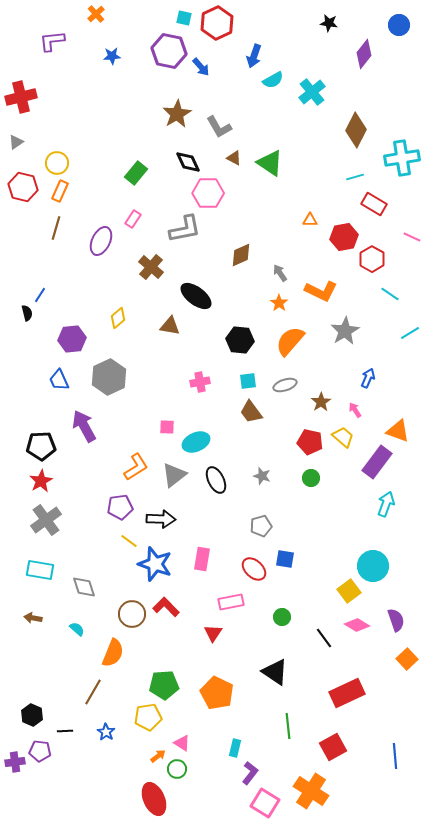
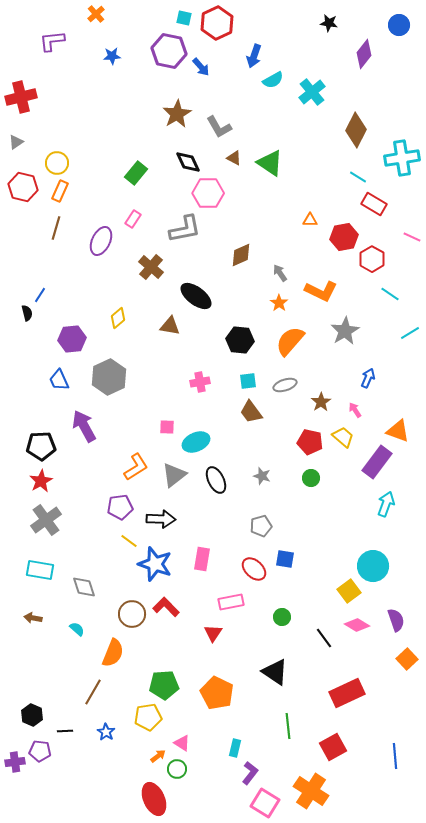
cyan line at (355, 177): moved 3 px right; rotated 48 degrees clockwise
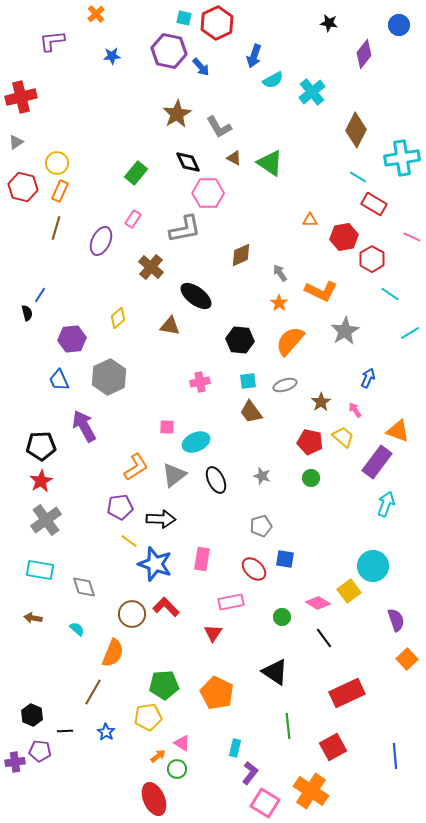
pink diamond at (357, 625): moved 39 px left, 22 px up
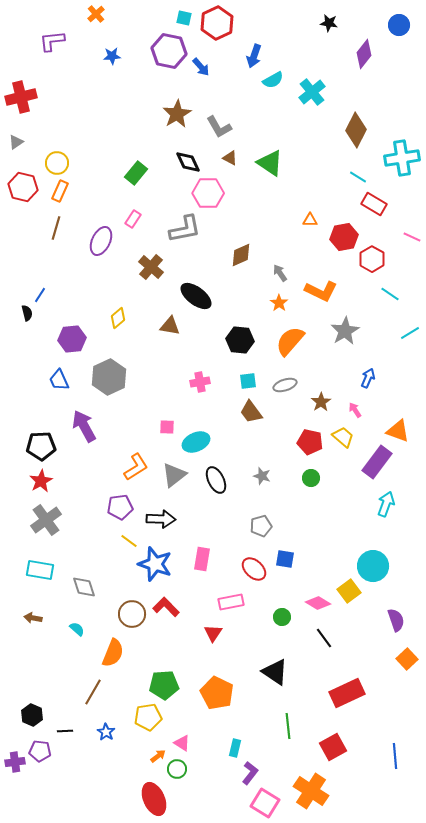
brown triangle at (234, 158): moved 4 px left
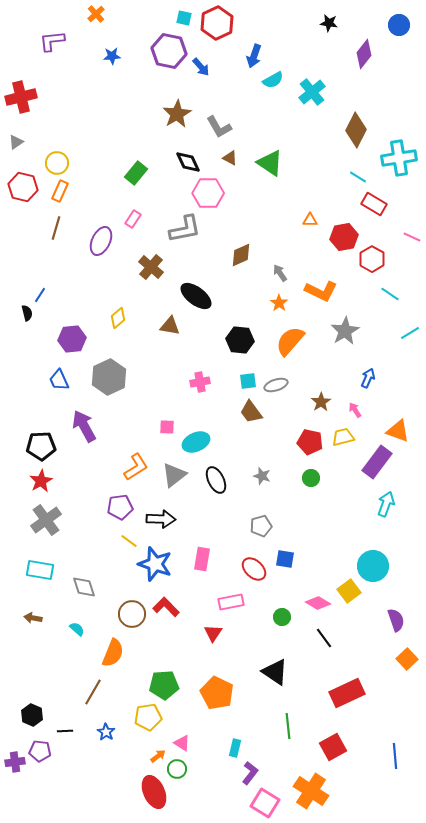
cyan cross at (402, 158): moved 3 px left
gray ellipse at (285, 385): moved 9 px left
yellow trapezoid at (343, 437): rotated 55 degrees counterclockwise
red ellipse at (154, 799): moved 7 px up
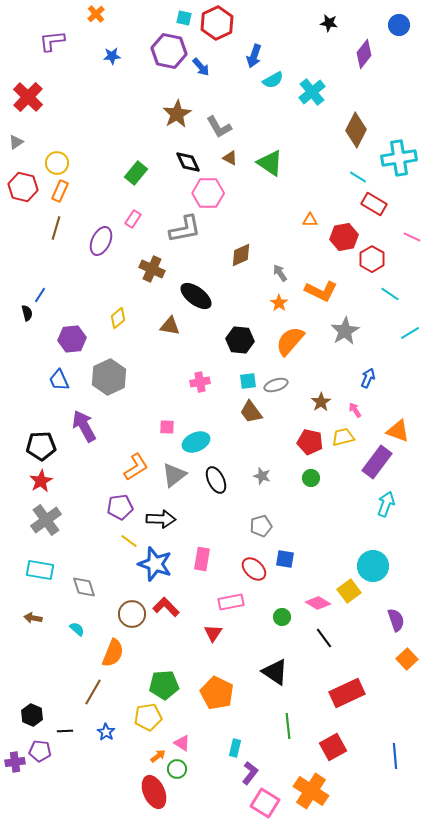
red cross at (21, 97): moved 7 px right; rotated 32 degrees counterclockwise
brown cross at (151, 267): moved 1 px right, 2 px down; rotated 15 degrees counterclockwise
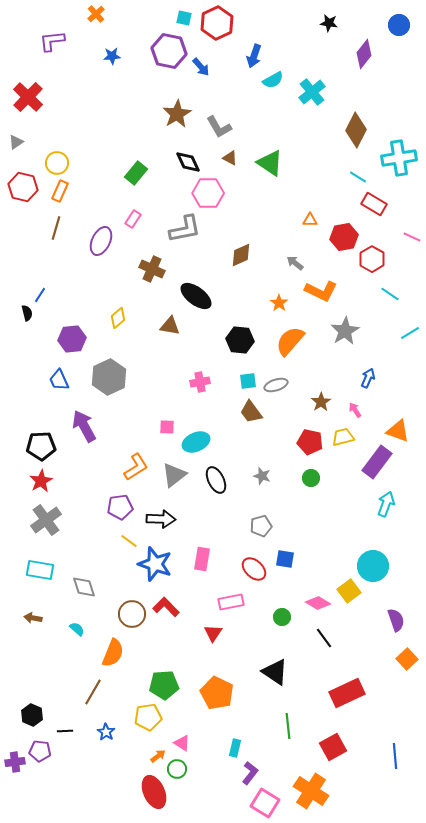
gray arrow at (280, 273): moved 15 px right, 10 px up; rotated 18 degrees counterclockwise
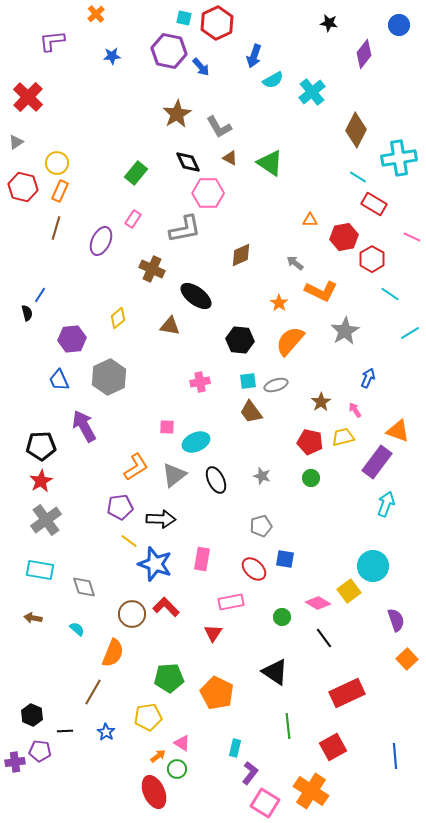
green pentagon at (164, 685): moved 5 px right, 7 px up
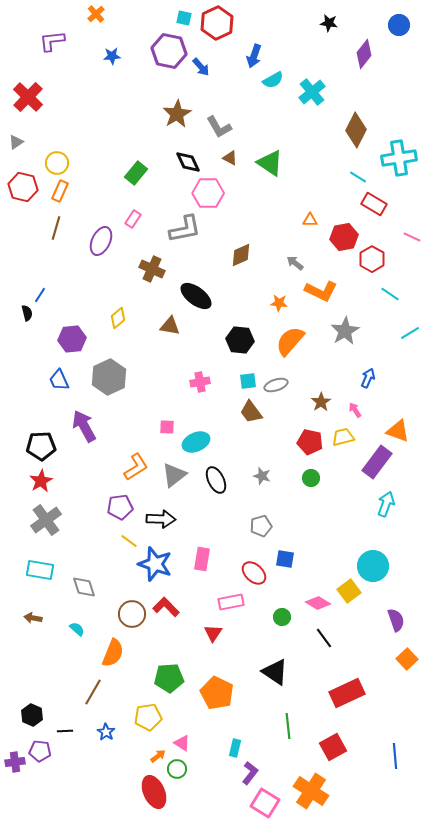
orange star at (279, 303): rotated 30 degrees counterclockwise
red ellipse at (254, 569): moved 4 px down
